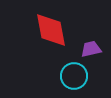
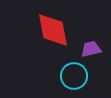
red diamond: moved 2 px right
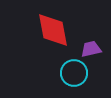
cyan circle: moved 3 px up
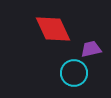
red diamond: moved 1 px up; rotated 15 degrees counterclockwise
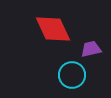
cyan circle: moved 2 px left, 2 px down
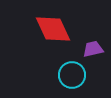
purple trapezoid: moved 2 px right
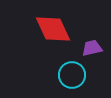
purple trapezoid: moved 1 px left, 1 px up
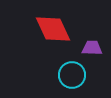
purple trapezoid: rotated 15 degrees clockwise
